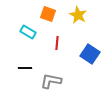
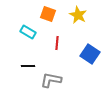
black line: moved 3 px right, 2 px up
gray L-shape: moved 1 px up
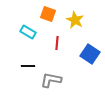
yellow star: moved 3 px left, 5 px down
